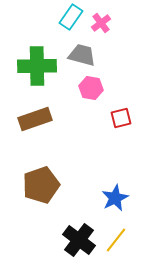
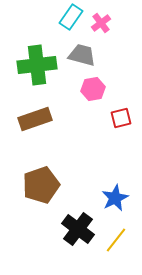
green cross: moved 1 px up; rotated 6 degrees counterclockwise
pink hexagon: moved 2 px right, 1 px down; rotated 20 degrees counterclockwise
black cross: moved 1 px left, 11 px up
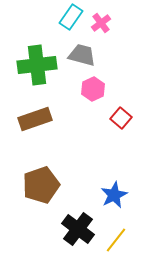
pink hexagon: rotated 15 degrees counterclockwise
red square: rotated 35 degrees counterclockwise
blue star: moved 1 px left, 3 px up
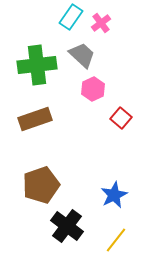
gray trapezoid: rotated 28 degrees clockwise
black cross: moved 11 px left, 3 px up
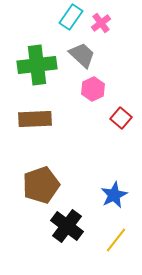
brown rectangle: rotated 16 degrees clockwise
